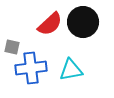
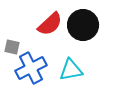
black circle: moved 3 px down
blue cross: rotated 20 degrees counterclockwise
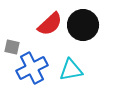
blue cross: moved 1 px right
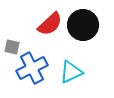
cyan triangle: moved 2 px down; rotated 15 degrees counterclockwise
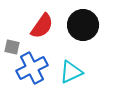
red semicircle: moved 8 px left, 2 px down; rotated 12 degrees counterclockwise
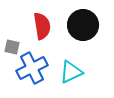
red semicircle: rotated 44 degrees counterclockwise
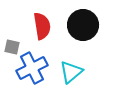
cyan triangle: rotated 15 degrees counterclockwise
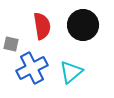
gray square: moved 1 px left, 3 px up
